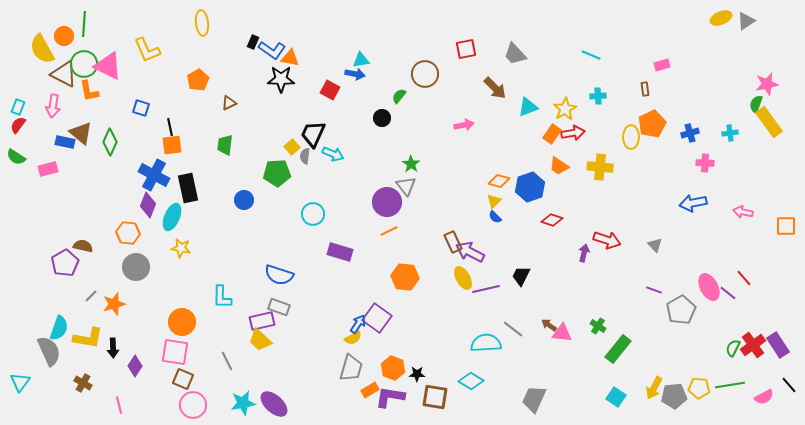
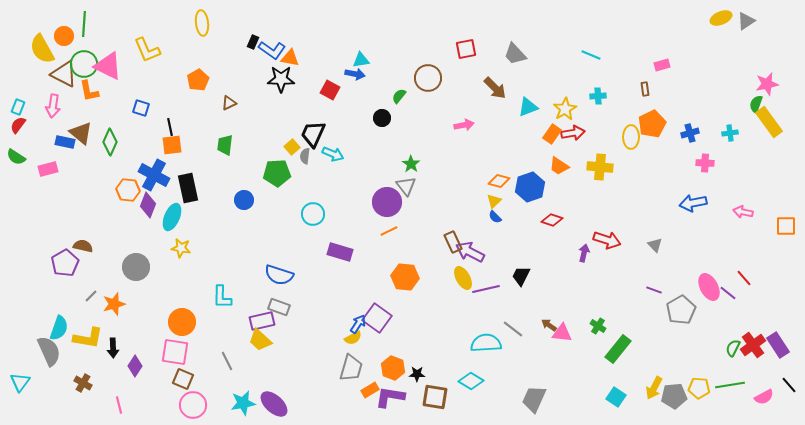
brown circle at (425, 74): moved 3 px right, 4 px down
orange hexagon at (128, 233): moved 43 px up
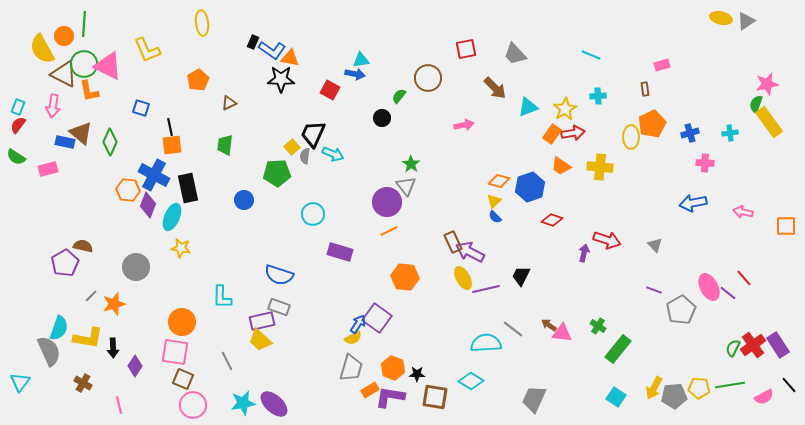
yellow ellipse at (721, 18): rotated 35 degrees clockwise
orange trapezoid at (559, 166): moved 2 px right
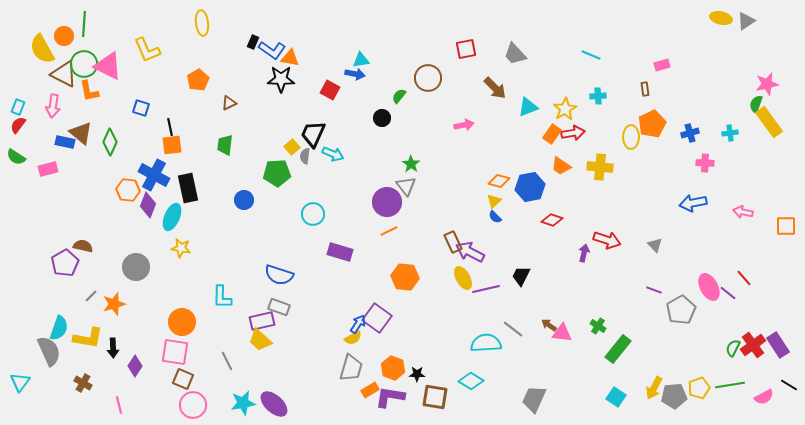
blue hexagon at (530, 187): rotated 8 degrees clockwise
black line at (789, 385): rotated 18 degrees counterclockwise
yellow pentagon at (699, 388): rotated 25 degrees counterclockwise
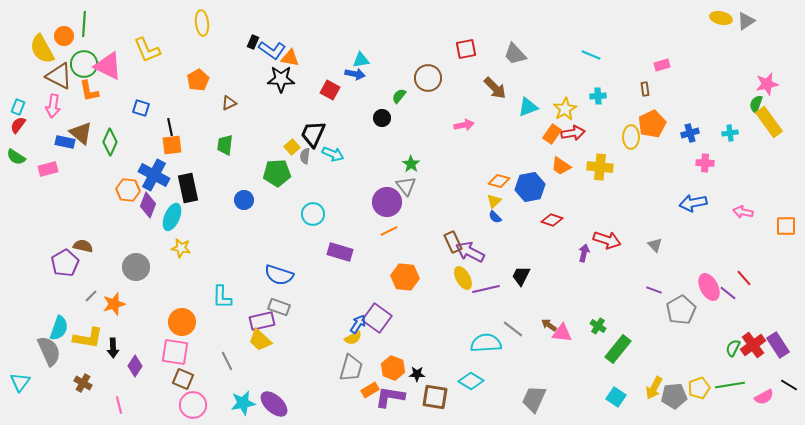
brown triangle at (64, 74): moved 5 px left, 2 px down
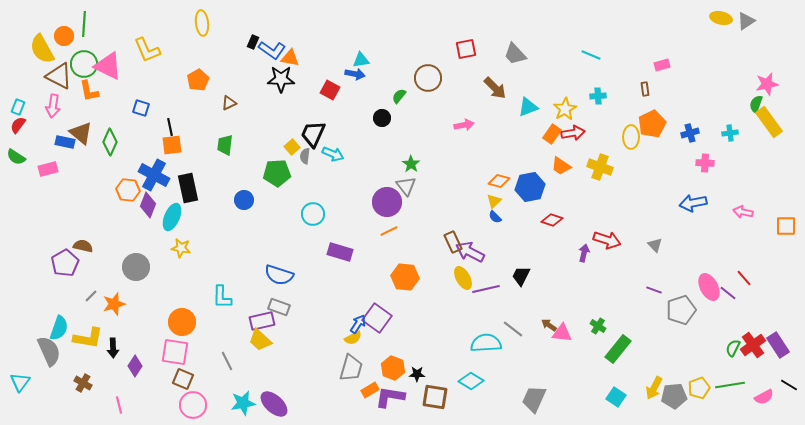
yellow cross at (600, 167): rotated 15 degrees clockwise
gray pentagon at (681, 310): rotated 12 degrees clockwise
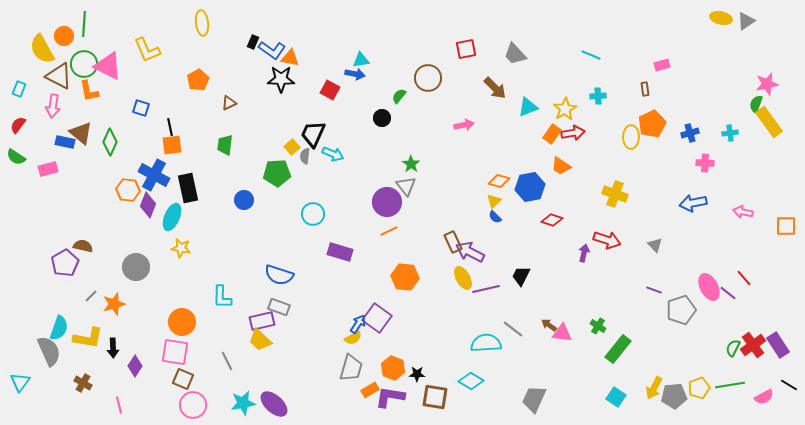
cyan rectangle at (18, 107): moved 1 px right, 18 px up
yellow cross at (600, 167): moved 15 px right, 27 px down
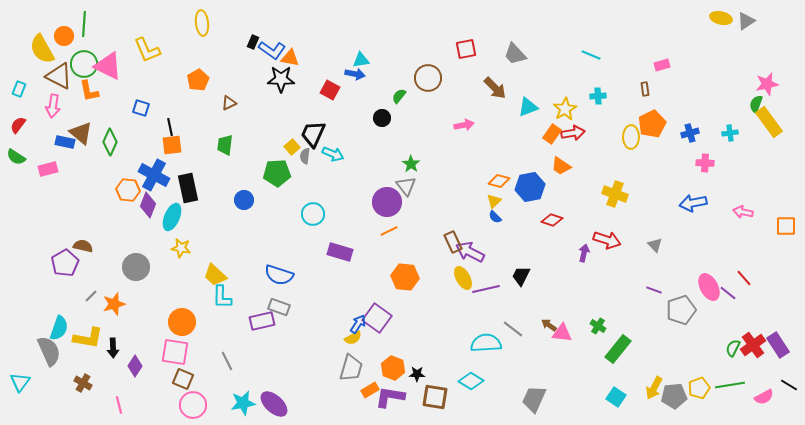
yellow trapezoid at (260, 340): moved 45 px left, 65 px up
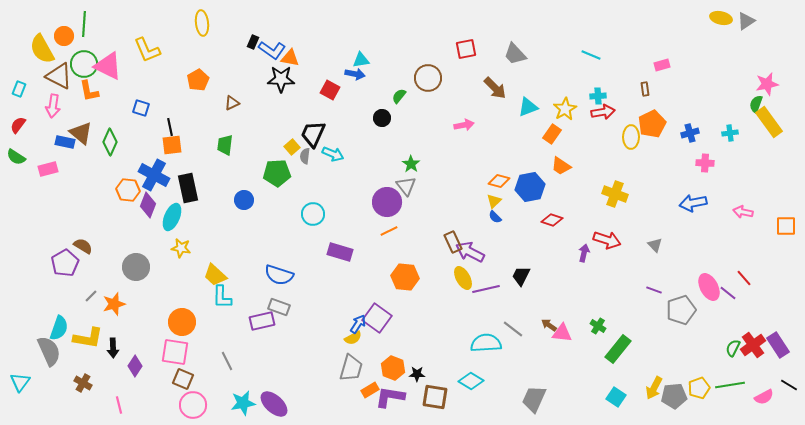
brown triangle at (229, 103): moved 3 px right
red arrow at (573, 133): moved 30 px right, 21 px up
brown semicircle at (83, 246): rotated 18 degrees clockwise
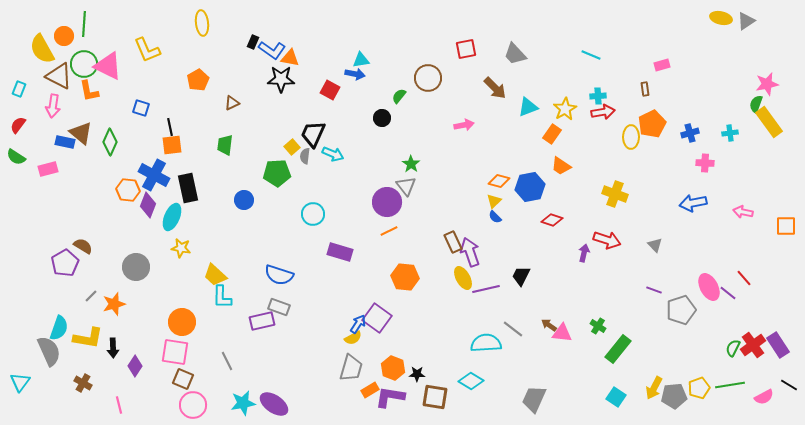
purple arrow at (470, 252): rotated 44 degrees clockwise
purple ellipse at (274, 404): rotated 8 degrees counterclockwise
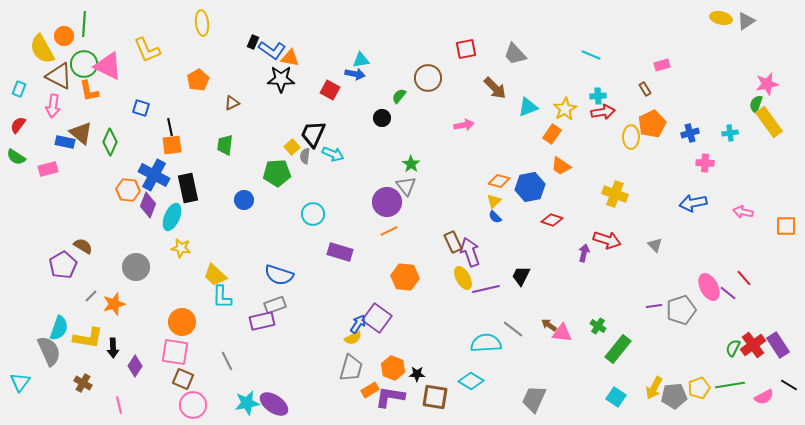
brown rectangle at (645, 89): rotated 24 degrees counterclockwise
purple pentagon at (65, 263): moved 2 px left, 2 px down
purple line at (654, 290): moved 16 px down; rotated 28 degrees counterclockwise
gray rectangle at (279, 307): moved 4 px left, 2 px up; rotated 40 degrees counterclockwise
cyan star at (243, 403): moved 4 px right
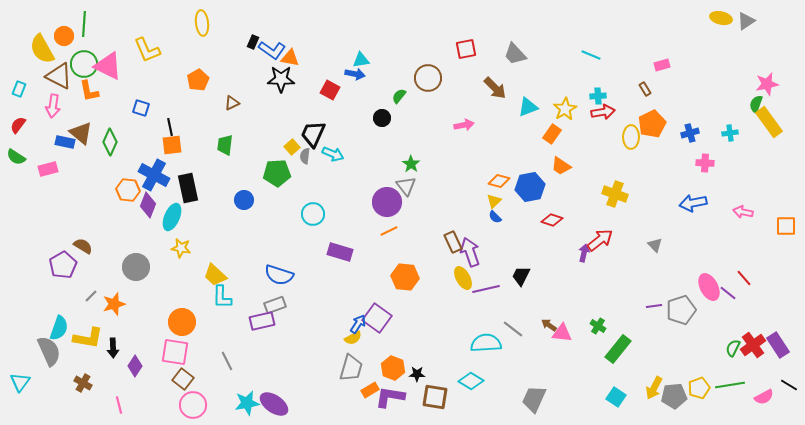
red arrow at (607, 240): moved 7 px left; rotated 56 degrees counterclockwise
brown square at (183, 379): rotated 15 degrees clockwise
